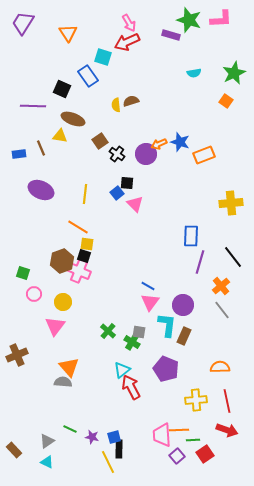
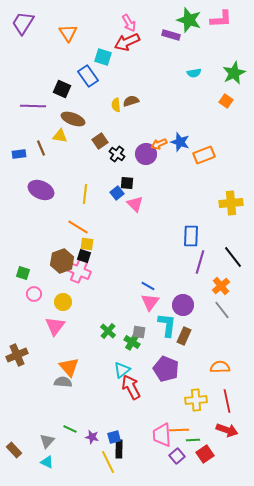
gray triangle at (47, 441): rotated 14 degrees counterclockwise
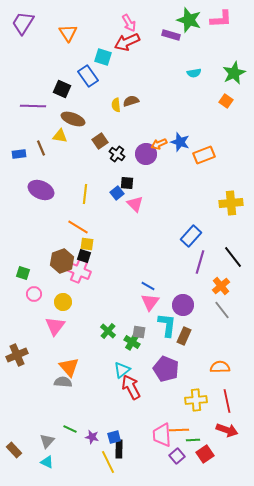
blue rectangle at (191, 236): rotated 40 degrees clockwise
